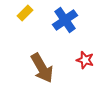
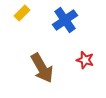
yellow rectangle: moved 3 px left
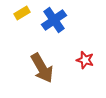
yellow rectangle: rotated 14 degrees clockwise
blue cross: moved 11 px left
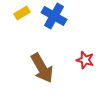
blue cross: moved 4 px up; rotated 25 degrees counterclockwise
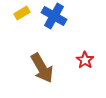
red star: rotated 18 degrees clockwise
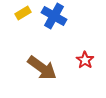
yellow rectangle: moved 1 px right
brown arrow: rotated 24 degrees counterclockwise
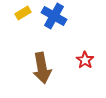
brown arrow: rotated 44 degrees clockwise
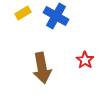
blue cross: moved 2 px right
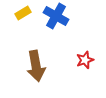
red star: rotated 18 degrees clockwise
brown arrow: moved 6 px left, 2 px up
